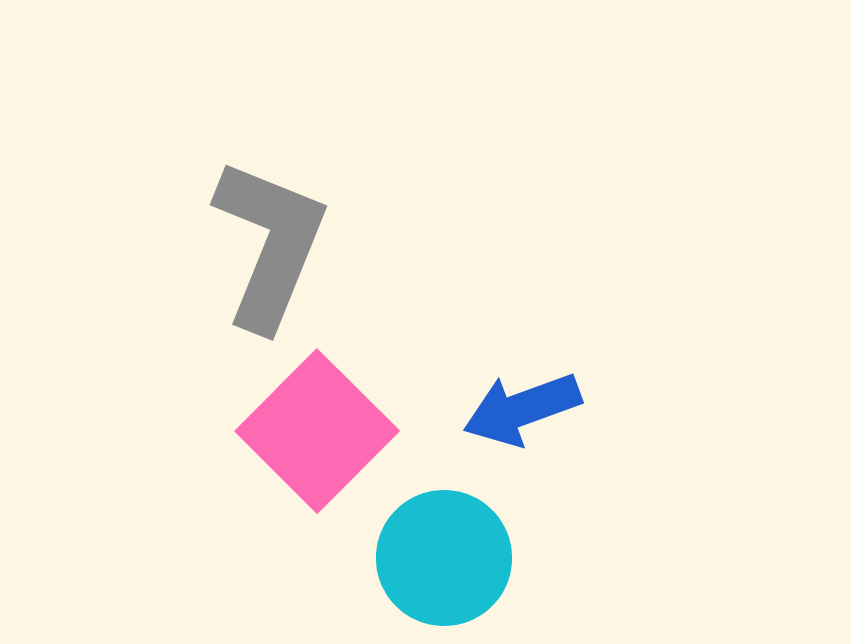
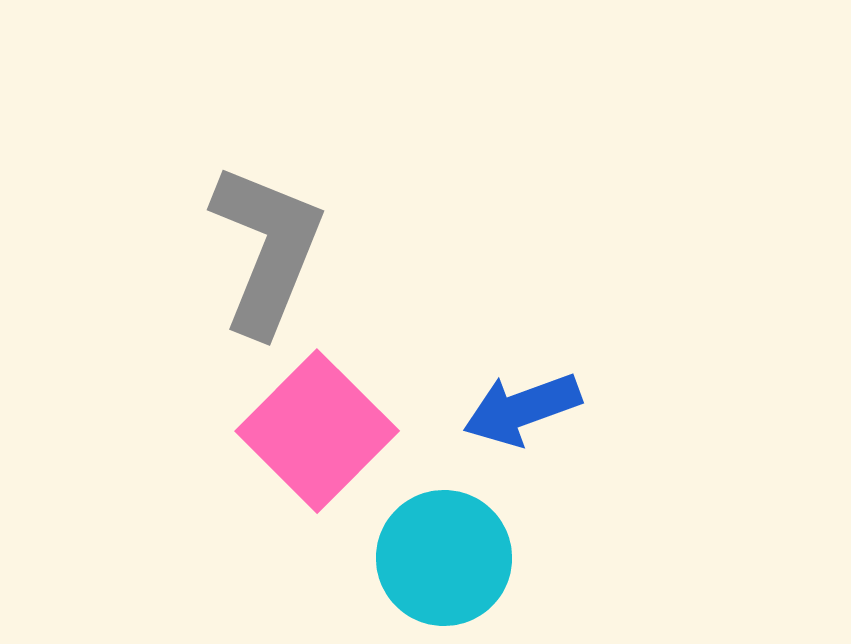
gray L-shape: moved 3 px left, 5 px down
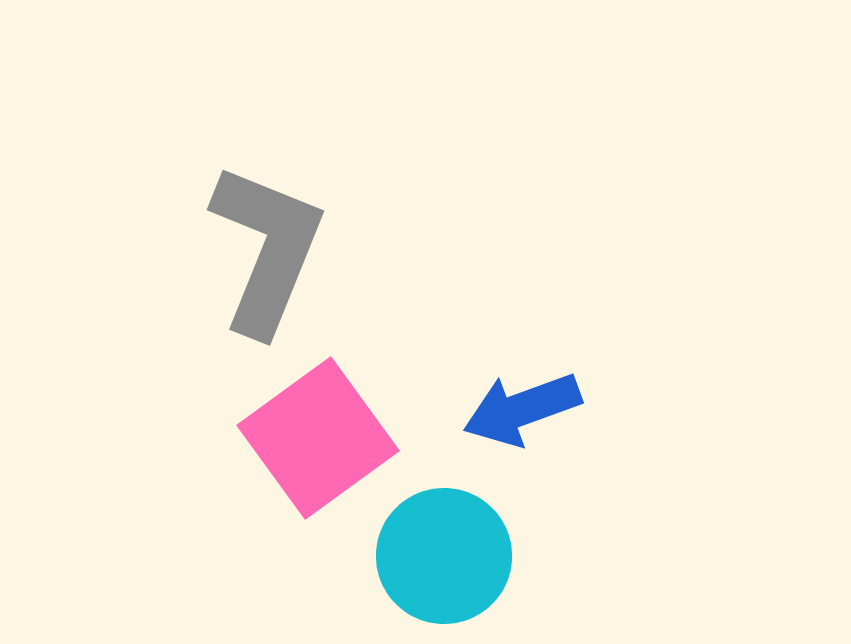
pink square: moved 1 px right, 7 px down; rotated 9 degrees clockwise
cyan circle: moved 2 px up
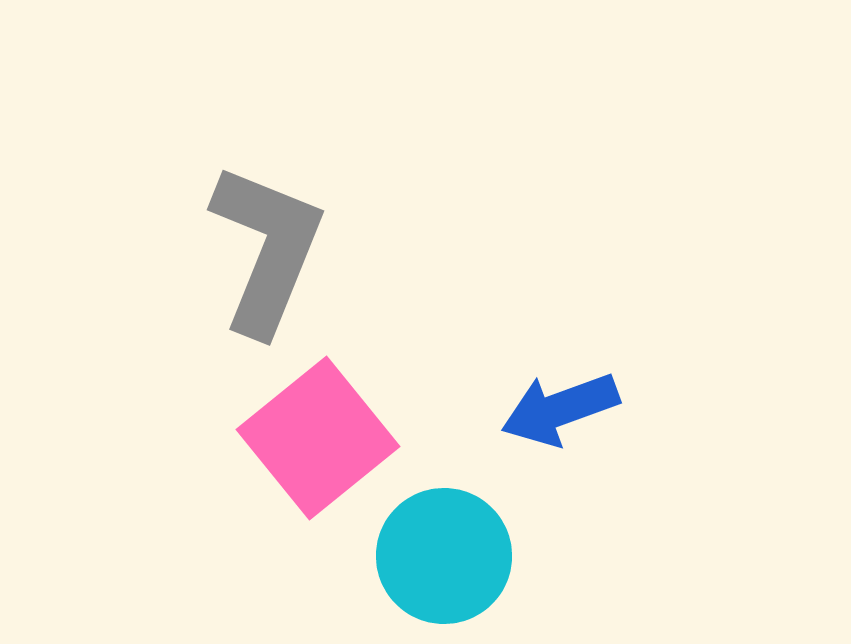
blue arrow: moved 38 px right
pink square: rotated 3 degrees counterclockwise
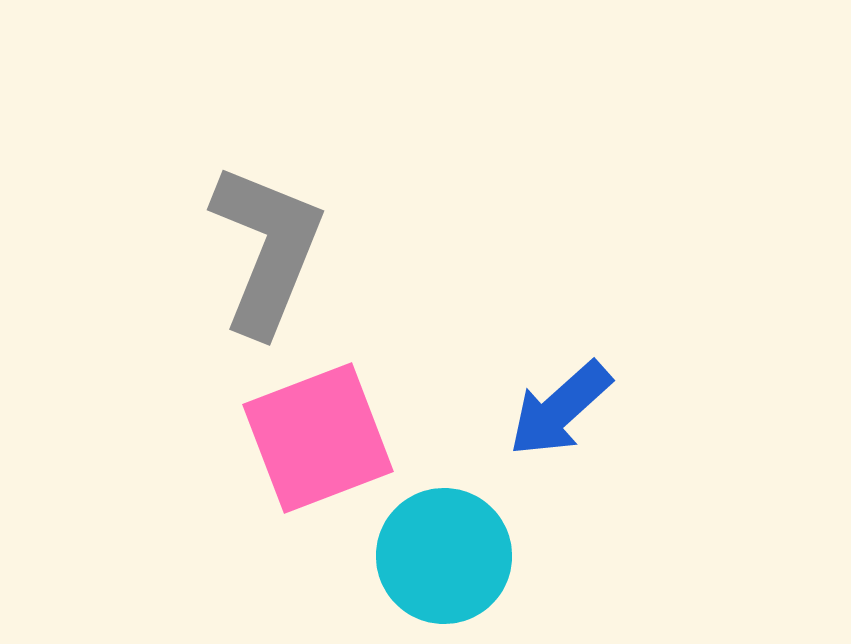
blue arrow: rotated 22 degrees counterclockwise
pink square: rotated 18 degrees clockwise
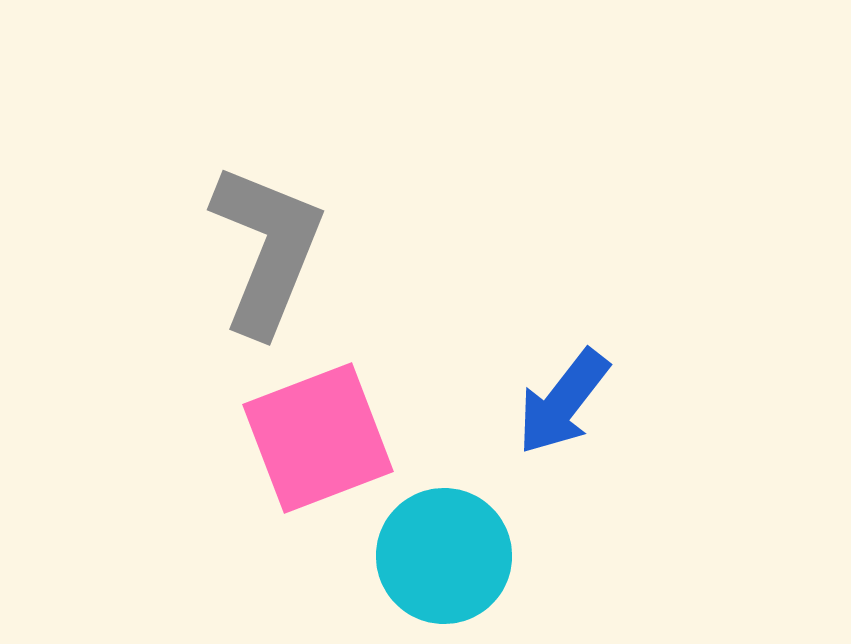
blue arrow: moved 3 px right, 7 px up; rotated 10 degrees counterclockwise
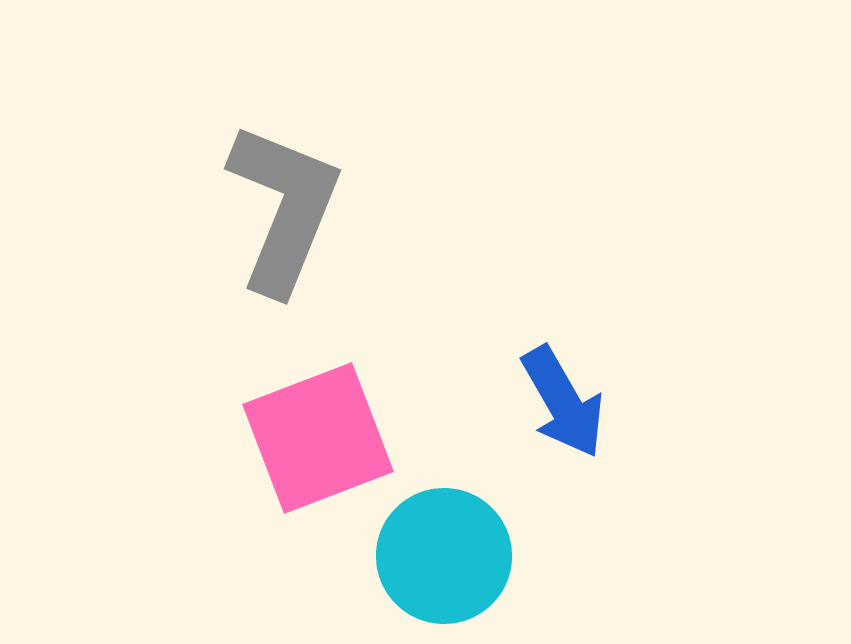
gray L-shape: moved 17 px right, 41 px up
blue arrow: rotated 68 degrees counterclockwise
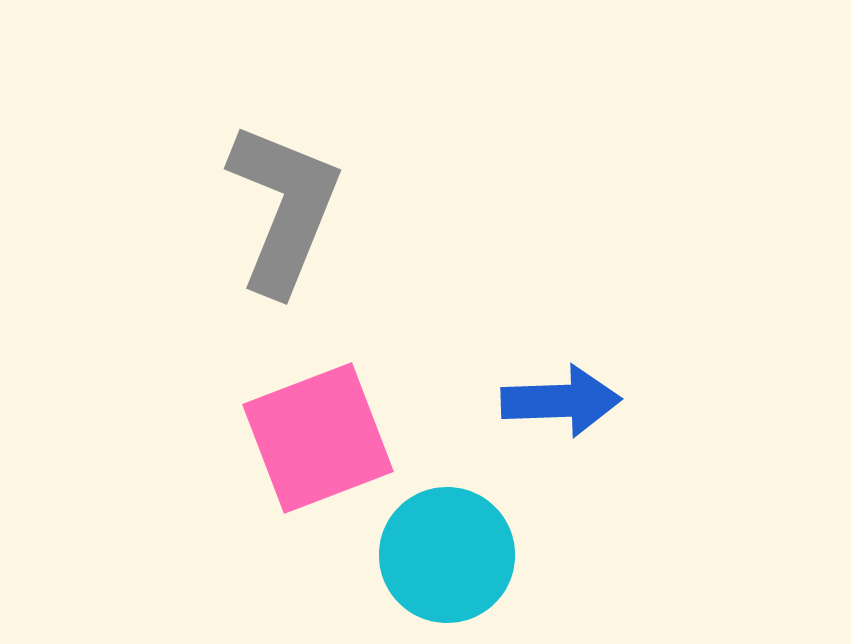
blue arrow: moved 2 px left, 1 px up; rotated 62 degrees counterclockwise
cyan circle: moved 3 px right, 1 px up
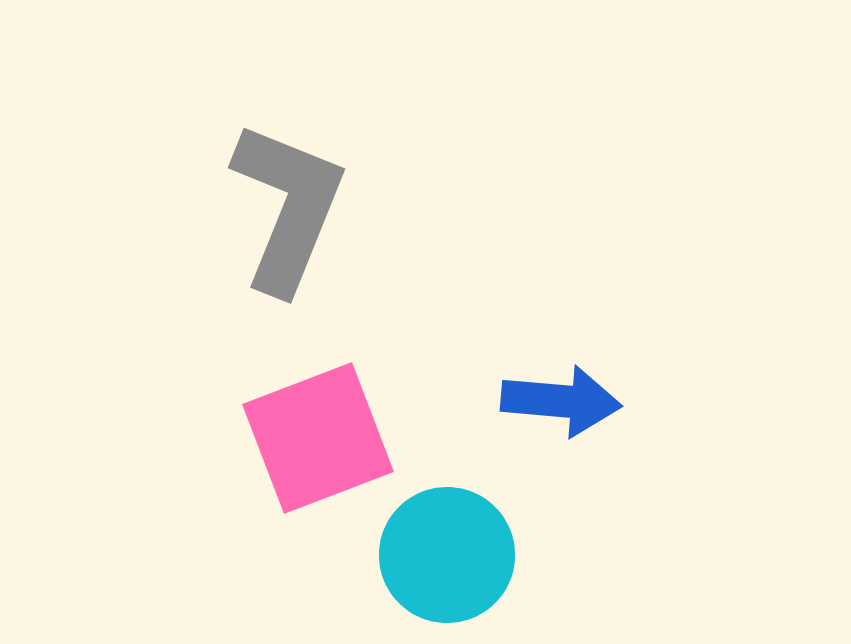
gray L-shape: moved 4 px right, 1 px up
blue arrow: rotated 7 degrees clockwise
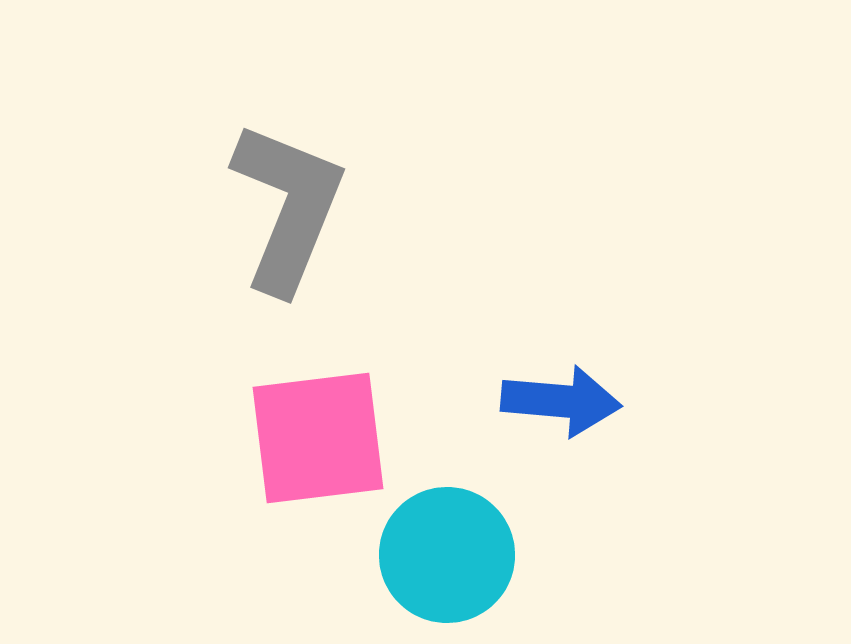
pink square: rotated 14 degrees clockwise
